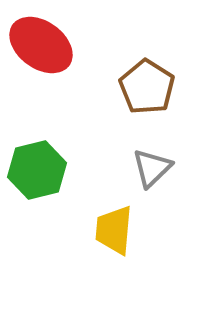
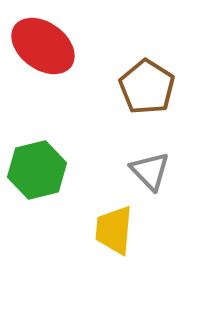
red ellipse: moved 2 px right, 1 px down
gray triangle: moved 2 px left, 3 px down; rotated 30 degrees counterclockwise
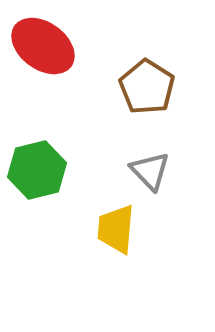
yellow trapezoid: moved 2 px right, 1 px up
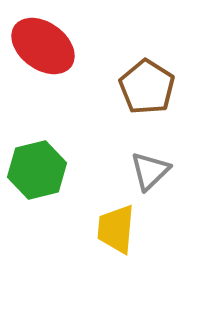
gray triangle: rotated 30 degrees clockwise
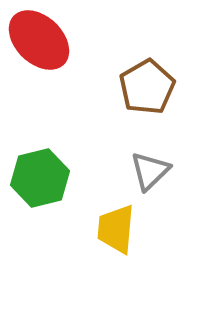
red ellipse: moved 4 px left, 6 px up; rotated 8 degrees clockwise
brown pentagon: rotated 10 degrees clockwise
green hexagon: moved 3 px right, 8 px down
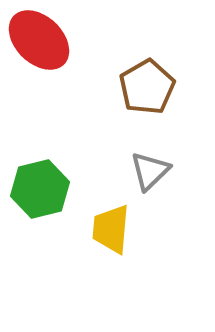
green hexagon: moved 11 px down
yellow trapezoid: moved 5 px left
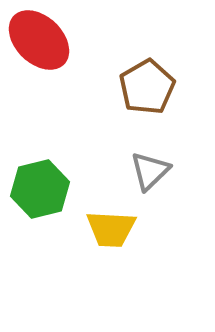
yellow trapezoid: rotated 92 degrees counterclockwise
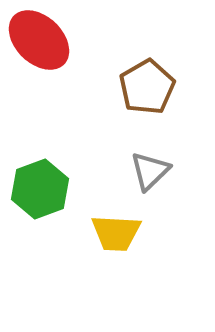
green hexagon: rotated 6 degrees counterclockwise
yellow trapezoid: moved 5 px right, 4 px down
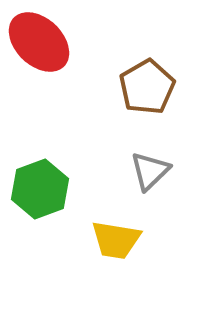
red ellipse: moved 2 px down
yellow trapezoid: moved 7 px down; rotated 6 degrees clockwise
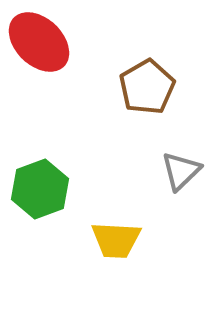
gray triangle: moved 31 px right
yellow trapezoid: rotated 6 degrees counterclockwise
